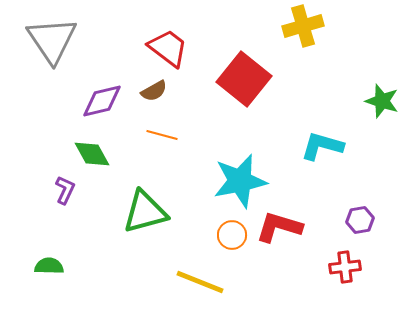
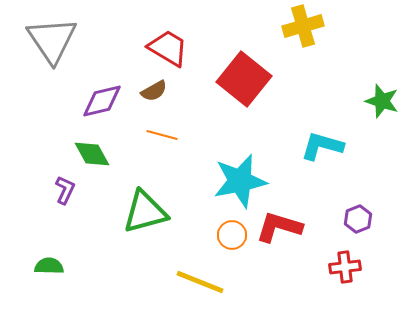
red trapezoid: rotated 6 degrees counterclockwise
purple hexagon: moved 2 px left, 1 px up; rotated 12 degrees counterclockwise
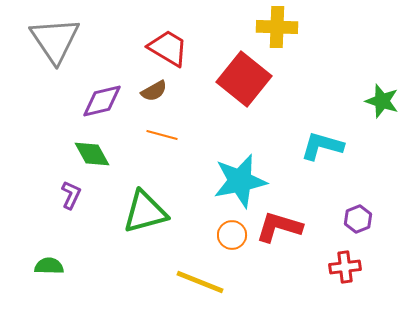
yellow cross: moved 26 px left, 1 px down; rotated 18 degrees clockwise
gray triangle: moved 3 px right
purple L-shape: moved 6 px right, 5 px down
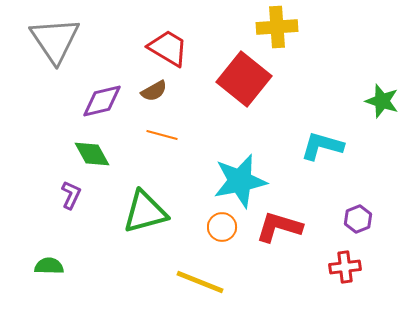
yellow cross: rotated 6 degrees counterclockwise
orange circle: moved 10 px left, 8 px up
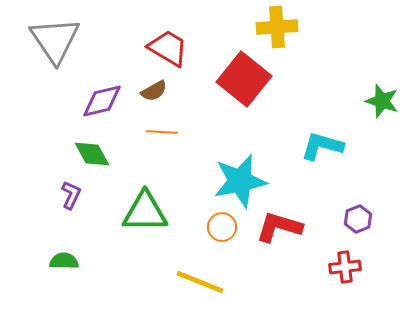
orange line: moved 3 px up; rotated 12 degrees counterclockwise
green triangle: rotated 15 degrees clockwise
green semicircle: moved 15 px right, 5 px up
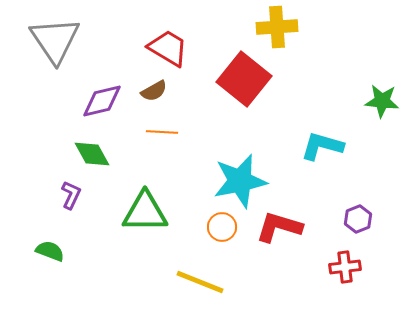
green star: rotated 12 degrees counterclockwise
green semicircle: moved 14 px left, 10 px up; rotated 20 degrees clockwise
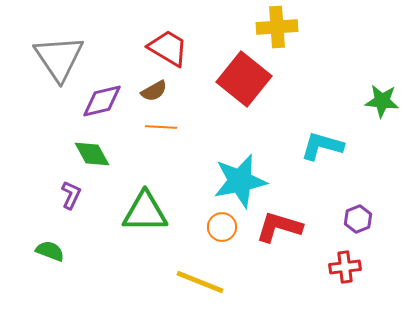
gray triangle: moved 4 px right, 18 px down
orange line: moved 1 px left, 5 px up
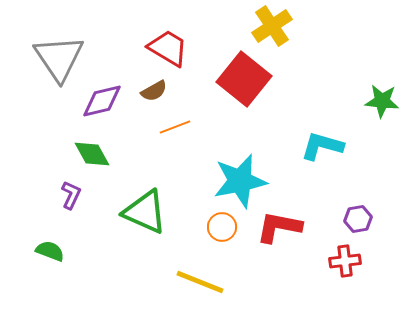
yellow cross: moved 5 px left, 1 px up; rotated 30 degrees counterclockwise
orange line: moved 14 px right; rotated 24 degrees counterclockwise
green triangle: rotated 24 degrees clockwise
purple hexagon: rotated 12 degrees clockwise
red L-shape: rotated 6 degrees counterclockwise
red cross: moved 6 px up
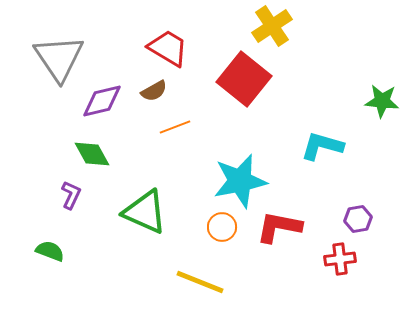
red cross: moved 5 px left, 2 px up
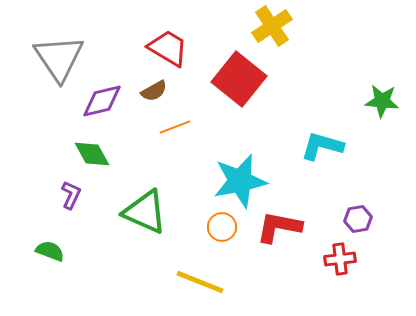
red square: moved 5 px left
